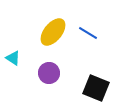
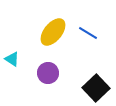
cyan triangle: moved 1 px left, 1 px down
purple circle: moved 1 px left
black square: rotated 24 degrees clockwise
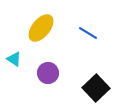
yellow ellipse: moved 12 px left, 4 px up
cyan triangle: moved 2 px right
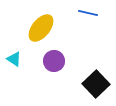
blue line: moved 20 px up; rotated 18 degrees counterclockwise
purple circle: moved 6 px right, 12 px up
black square: moved 4 px up
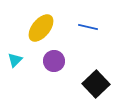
blue line: moved 14 px down
cyan triangle: moved 1 px right, 1 px down; rotated 42 degrees clockwise
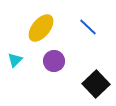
blue line: rotated 30 degrees clockwise
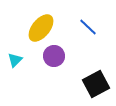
purple circle: moved 5 px up
black square: rotated 16 degrees clockwise
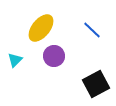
blue line: moved 4 px right, 3 px down
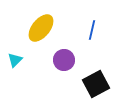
blue line: rotated 60 degrees clockwise
purple circle: moved 10 px right, 4 px down
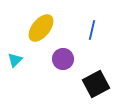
purple circle: moved 1 px left, 1 px up
